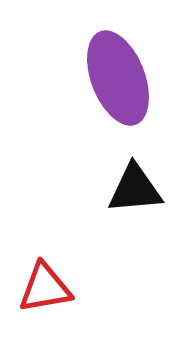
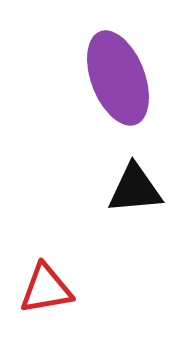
red triangle: moved 1 px right, 1 px down
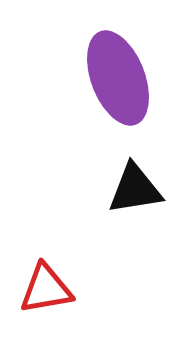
black triangle: rotated 4 degrees counterclockwise
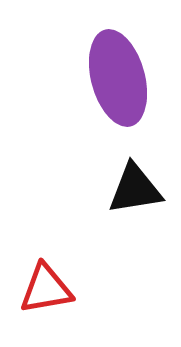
purple ellipse: rotated 6 degrees clockwise
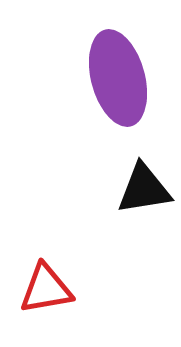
black triangle: moved 9 px right
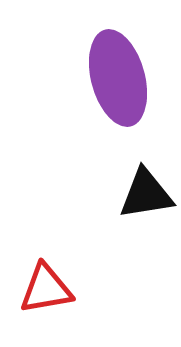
black triangle: moved 2 px right, 5 px down
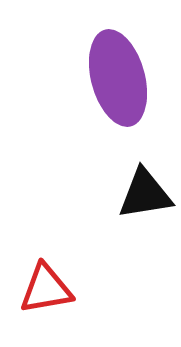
black triangle: moved 1 px left
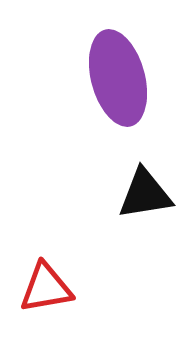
red triangle: moved 1 px up
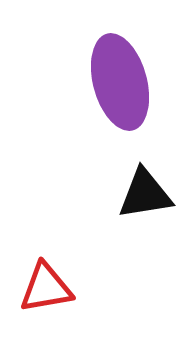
purple ellipse: moved 2 px right, 4 px down
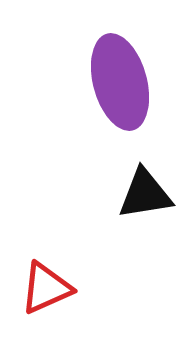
red triangle: rotated 14 degrees counterclockwise
